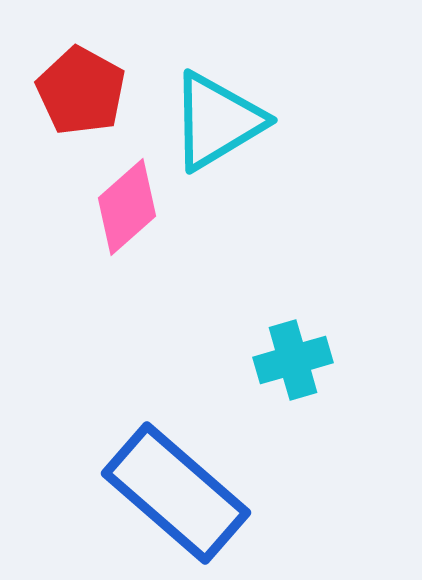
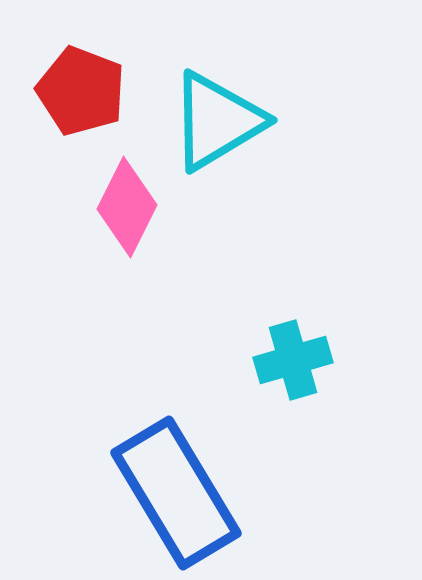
red pentagon: rotated 8 degrees counterclockwise
pink diamond: rotated 22 degrees counterclockwise
blue rectangle: rotated 18 degrees clockwise
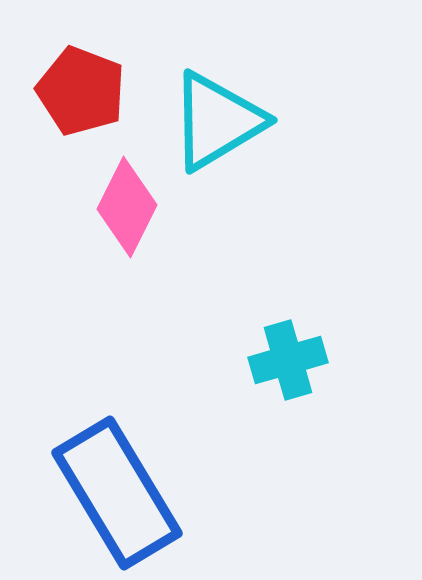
cyan cross: moved 5 px left
blue rectangle: moved 59 px left
